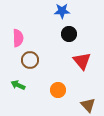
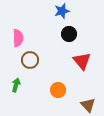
blue star: rotated 14 degrees counterclockwise
green arrow: moved 2 px left; rotated 80 degrees clockwise
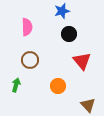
pink semicircle: moved 9 px right, 11 px up
orange circle: moved 4 px up
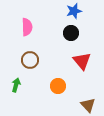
blue star: moved 12 px right
black circle: moved 2 px right, 1 px up
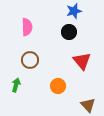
black circle: moved 2 px left, 1 px up
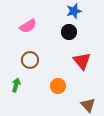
pink semicircle: moved 1 px right, 1 px up; rotated 60 degrees clockwise
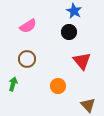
blue star: rotated 28 degrees counterclockwise
brown circle: moved 3 px left, 1 px up
green arrow: moved 3 px left, 1 px up
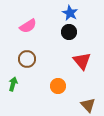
blue star: moved 4 px left, 2 px down
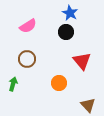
black circle: moved 3 px left
orange circle: moved 1 px right, 3 px up
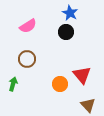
red triangle: moved 14 px down
orange circle: moved 1 px right, 1 px down
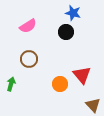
blue star: moved 3 px right; rotated 14 degrees counterclockwise
brown circle: moved 2 px right
green arrow: moved 2 px left
brown triangle: moved 5 px right
